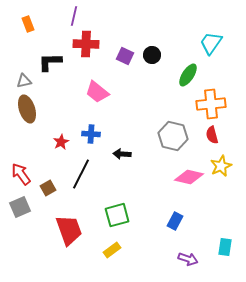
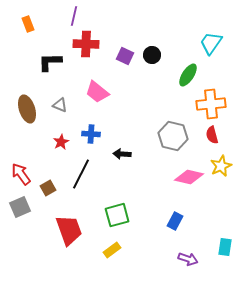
gray triangle: moved 36 px right, 24 px down; rotated 35 degrees clockwise
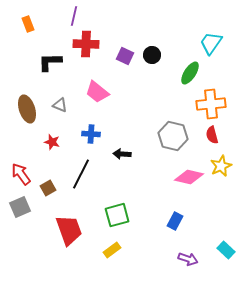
green ellipse: moved 2 px right, 2 px up
red star: moved 9 px left; rotated 28 degrees counterclockwise
cyan rectangle: moved 1 px right, 3 px down; rotated 54 degrees counterclockwise
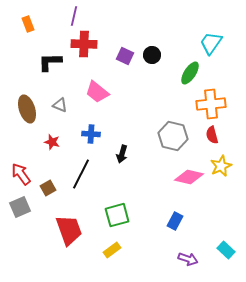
red cross: moved 2 px left
black arrow: rotated 78 degrees counterclockwise
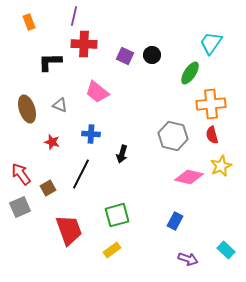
orange rectangle: moved 1 px right, 2 px up
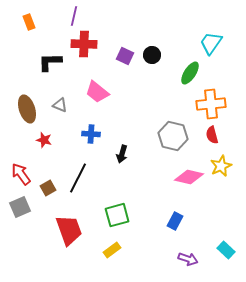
red star: moved 8 px left, 2 px up
black line: moved 3 px left, 4 px down
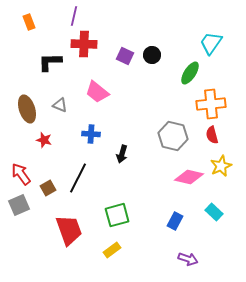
gray square: moved 1 px left, 2 px up
cyan rectangle: moved 12 px left, 38 px up
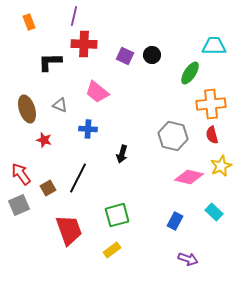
cyan trapezoid: moved 3 px right, 3 px down; rotated 55 degrees clockwise
blue cross: moved 3 px left, 5 px up
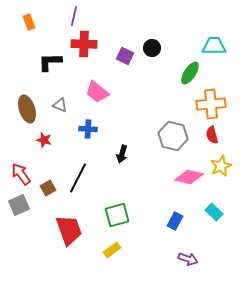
black circle: moved 7 px up
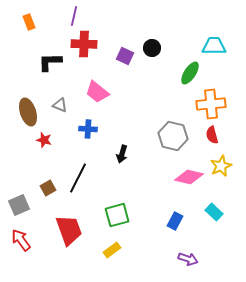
brown ellipse: moved 1 px right, 3 px down
red arrow: moved 66 px down
